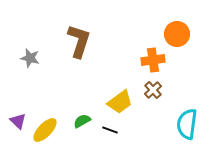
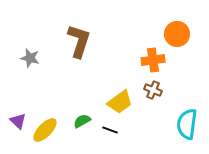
brown cross: rotated 24 degrees counterclockwise
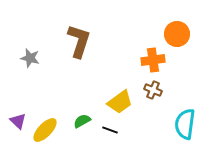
cyan semicircle: moved 2 px left
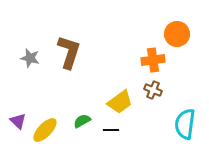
brown L-shape: moved 10 px left, 11 px down
black line: moved 1 px right; rotated 21 degrees counterclockwise
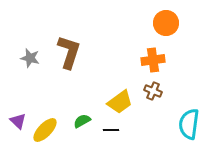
orange circle: moved 11 px left, 11 px up
brown cross: moved 1 px down
cyan semicircle: moved 4 px right
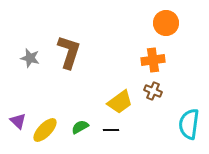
green semicircle: moved 2 px left, 6 px down
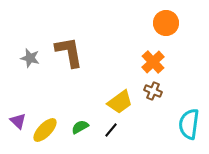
brown L-shape: rotated 28 degrees counterclockwise
orange cross: moved 2 px down; rotated 35 degrees counterclockwise
black line: rotated 49 degrees counterclockwise
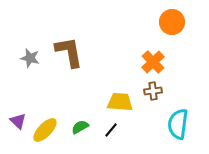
orange circle: moved 6 px right, 1 px up
brown cross: rotated 30 degrees counterclockwise
yellow trapezoid: rotated 140 degrees counterclockwise
cyan semicircle: moved 11 px left
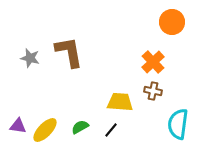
brown cross: rotated 18 degrees clockwise
purple triangle: moved 5 px down; rotated 36 degrees counterclockwise
